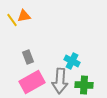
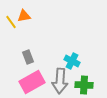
yellow line: moved 1 px left, 2 px down
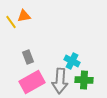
green cross: moved 5 px up
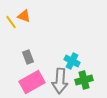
orange triangle: rotated 32 degrees clockwise
green cross: rotated 18 degrees counterclockwise
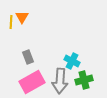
orange triangle: moved 2 px left, 1 px down; rotated 40 degrees clockwise
yellow line: rotated 40 degrees clockwise
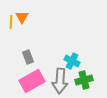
pink rectangle: moved 1 px up
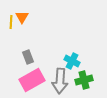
pink rectangle: moved 1 px up
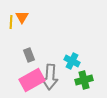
gray rectangle: moved 1 px right, 2 px up
gray arrow: moved 10 px left, 4 px up
